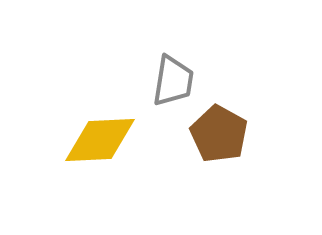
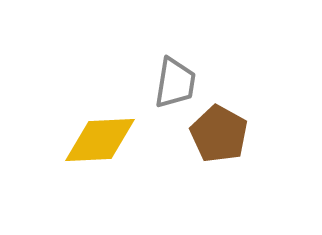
gray trapezoid: moved 2 px right, 2 px down
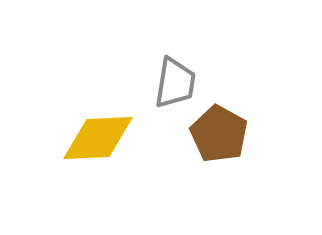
yellow diamond: moved 2 px left, 2 px up
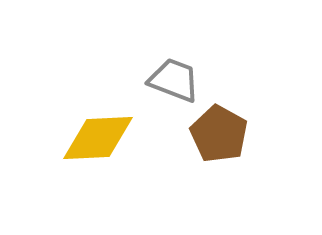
gray trapezoid: moved 1 px left, 3 px up; rotated 78 degrees counterclockwise
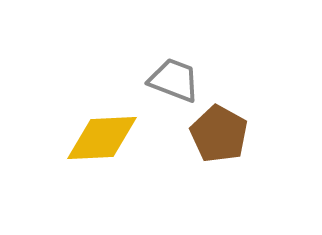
yellow diamond: moved 4 px right
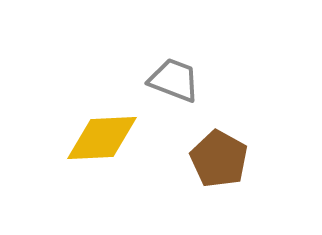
brown pentagon: moved 25 px down
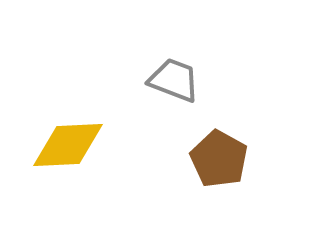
yellow diamond: moved 34 px left, 7 px down
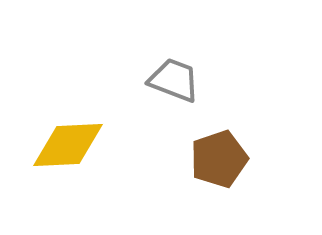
brown pentagon: rotated 24 degrees clockwise
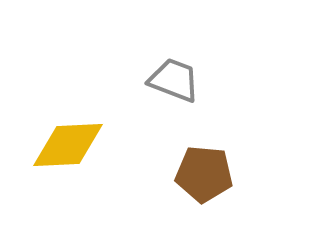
brown pentagon: moved 15 px left, 15 px down; rotated 24 degrees clockwise
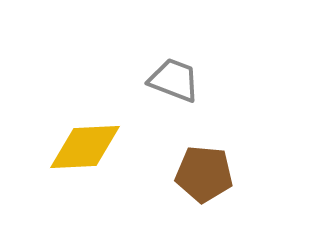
yellow diamond: moved 17 px right, 2 px down
